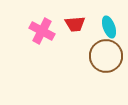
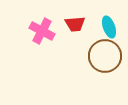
brown circle: moved 1 px left
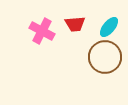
cyan ellipse: rotated 60 degrees clockwise
brown circle: moved 1 px down
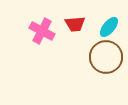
brown circle: moved 1 px right
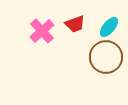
red trapezoid: rotated 15 degrees counterclockwise
pink cross: rotated 20 degrees clockwise
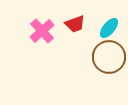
cyan ellipse: moved 1 px down
brown circle: moved 3 px right
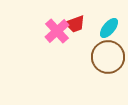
pink cross: moved 15 px right
brown circle: moved 1 px left
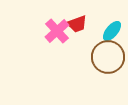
red trapezoid: moved 2 px right
cyan ellipse: moved 3 px right, 3 px down
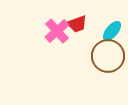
brown circle: moved 1 px up
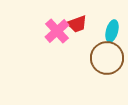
cyan ellipse: rotated 25 degrees counterclockwise
brown circle: moved 1 px left, 2 px down
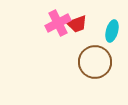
pink cross: moved 1 px right, 8 px up; rotated 15 degrees clockwise
brown circle: moved 12 px left, 4 px down
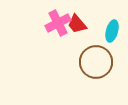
red trapezoid: rotated 70 degrees clockwise
brown circle: moved 1 px right
